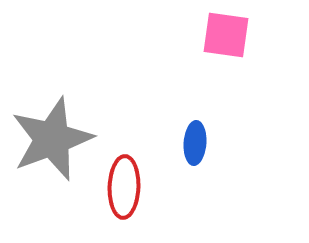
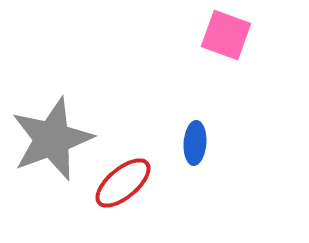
pink square: rotated 12 degrees clockwise
red ellipse: moved 1 px left, 4 px up; rotated 48 degrees clockwise
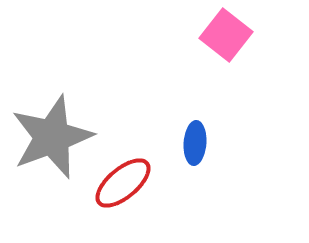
pink square: rotated 18 degrees clockwise
gray star: moved 2 px up
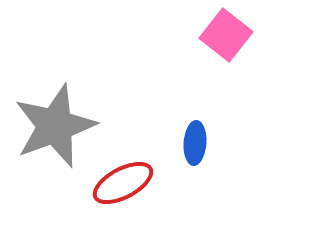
gray star: moved 3 px right, 11 px up
red ellipse: rotated 12 degrees clockwise
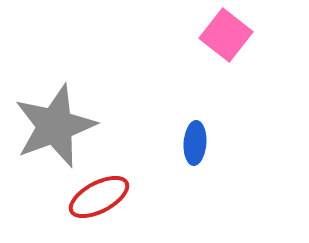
red ellipse: moved 24 px left, 14 px down
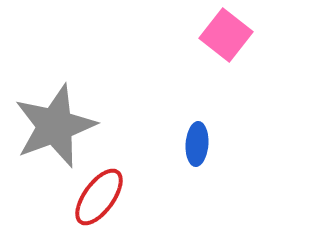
blue ellipse: moved 2 px right, 1 px down
red ellipse: rotated 26 degrees counterclockwise
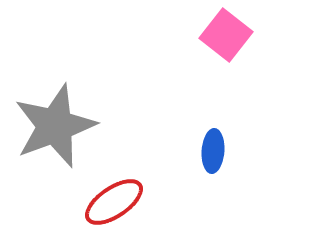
blue ellipse: moved 16 px right, 7 px down
red ellipse: moved 15 px right, 5 px down; rotated 20 degrees clockwise
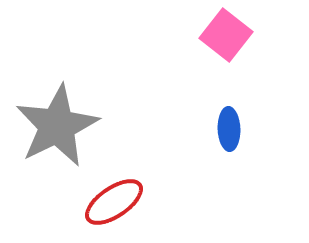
gray star: moved 2 px right; rotated 6 degrees counterclockwise
blue ellipse: moved 16 px right, 22 px up; rotated 6 degrees counterclockwise
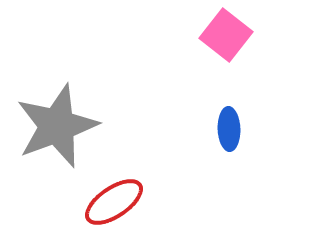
gray star: rotated 6 degrees clockwise
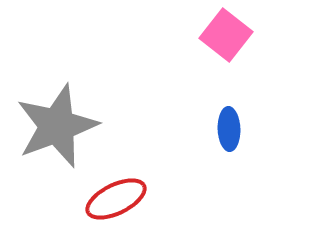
red ellipse: moved 2 px right, 3 px up; rotated 8 degrees clockwise
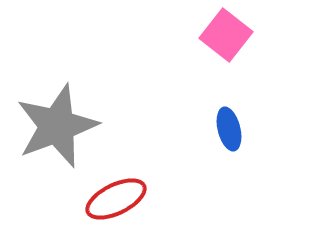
blue ellipse: rotated 12 degrees counterclockwise
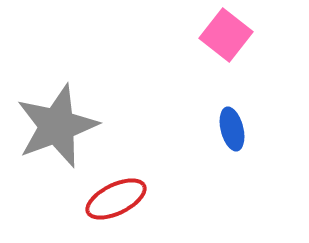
blue ellipse: moved 3 px right
